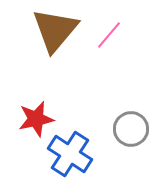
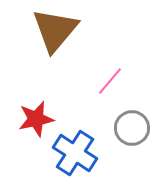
pink line: moved 1 px right, 46 px down
gray circle: moved 1 px right, 1 px up
blue cross: moved 5 px right, 1 px up
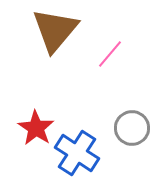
pink line: moved 27 px up
red star: moved 9 px down; rotated 27 degrees counterclockwise
blue cross: moved 2 px right
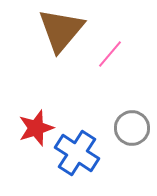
brown triangle: moved 6 px right
red star: rotated 21 degrees clockwise
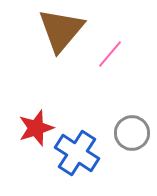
gray circle: moved 5 px down
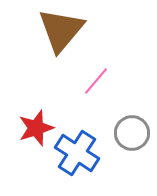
pink line: moved 14 px left, 27 px down
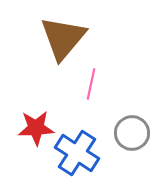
brown triangle: moved 2 px right, 8 px down
pink line: moved 5 px left, 3 px down; rotated 28 degrees counterclockwise
red star: rotated 15 degrees clockwise
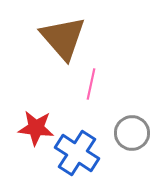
brown triangle: rotated 21 degrees counterclockwise
red star: rotated 9 degrees clockwise
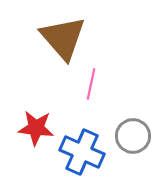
gray circle: moved 1 px right, 3 px down
blue cross: moved 5 px right, 1 px up; rotated 9 degrees counterclockwise
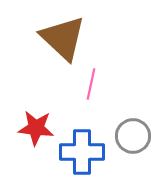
brown triangle: rotated 6 degrees counterclockwise
blue cross: rotated 24 degrees counterclockwise
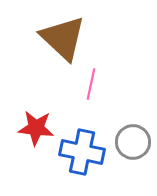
gray circle: moved 6 px down
blue cross: rotated 12 degrees clockwise
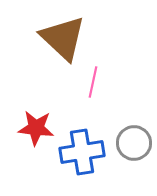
pink line: moved 2 px right, 2 px up
gray circle: moved 1 px right, 1 px down
blue cross: rotated 21 degrees counterclockwise
